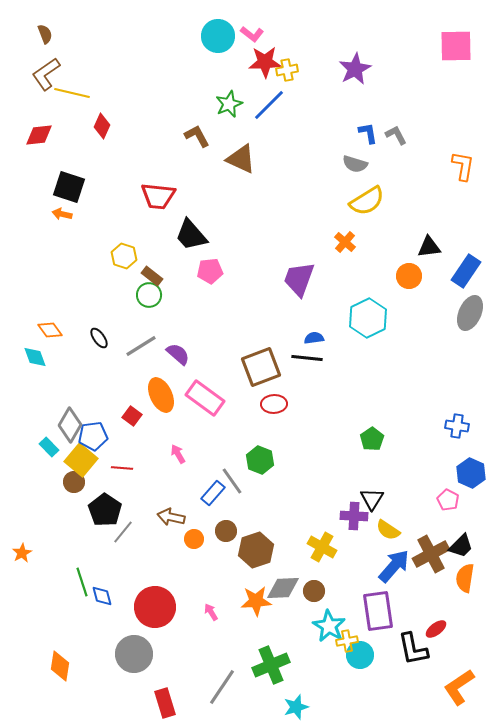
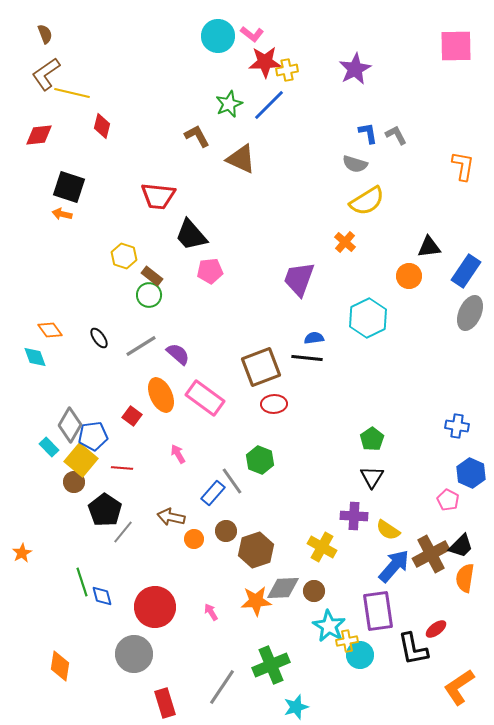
red diamond at (102, 126): rotated 10 degrees counterclockwise
black triangle at (372, 499): moved 22 px up
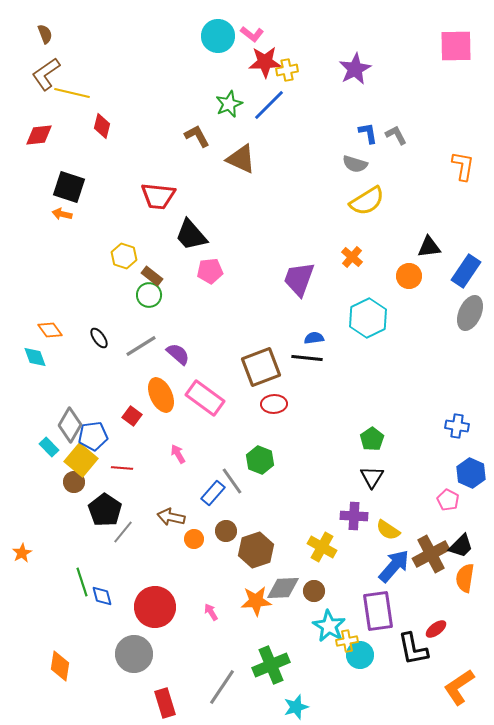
orange cross at (345, 242): moved 7 px right, 15 px down
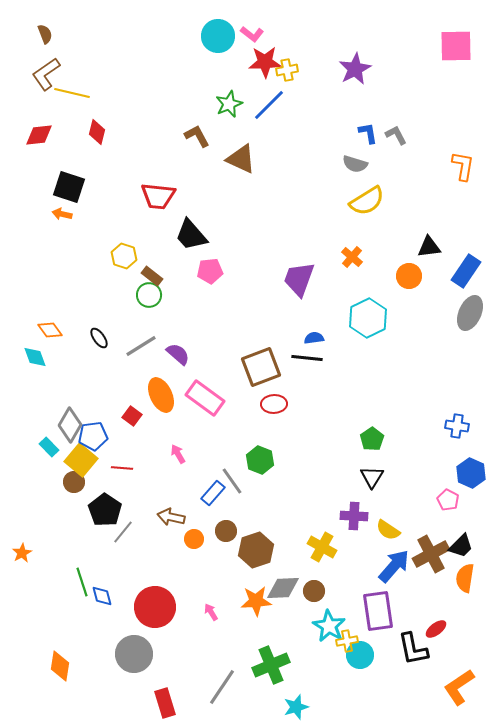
red diamond at (102, 126): moved 5 px left, 6 px down
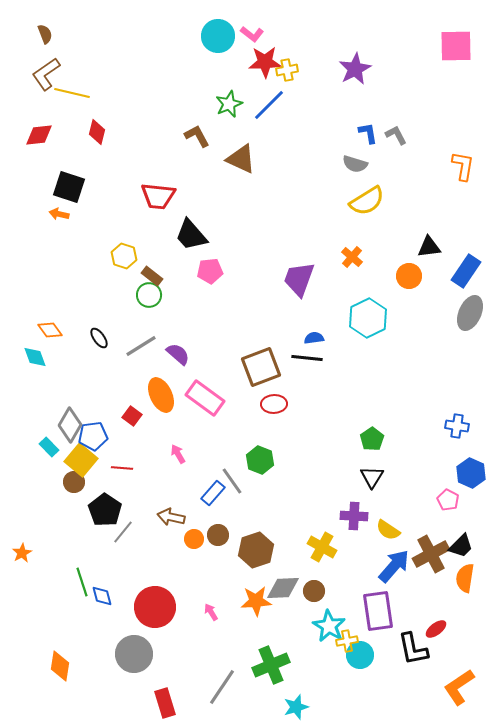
orange arrow at (62, 214): moved 3 px left
brown circle at (226, 531): moved 8 px left, 4 px down
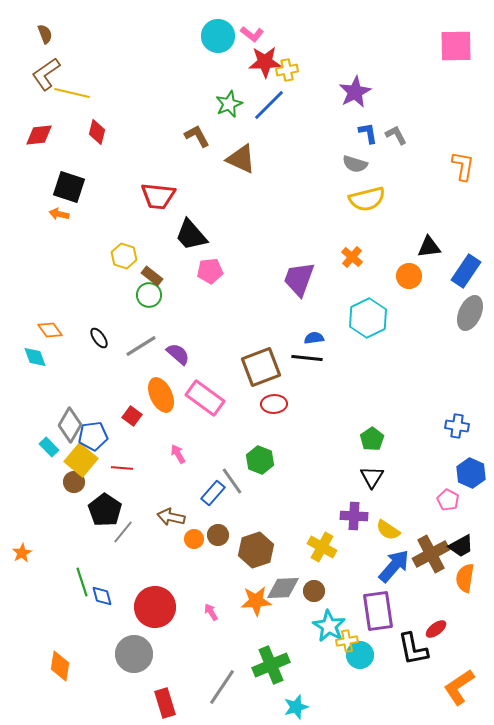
purple star at (355, 69): moved 23 px down
yellow semicircle at (367, 201): moved 2 px up; rotated 18 degrees clockwise
black trapezoid at (461, 546): rotated 16 degrees clockwise
